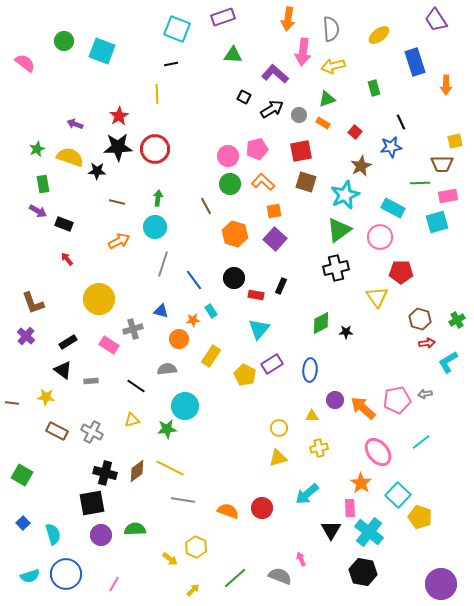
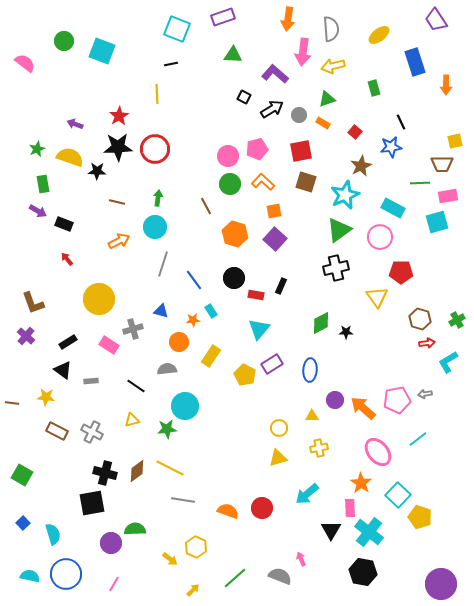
orange circle at (179, 339): moved 3 px down
cyan line at (421, 442): moved 3 px left, 3 px up
purple circle at (101, 535): moved 10 px right, 8 px down
cyan semicircle at (30, 576): rotated 150 degrees counterclockwise
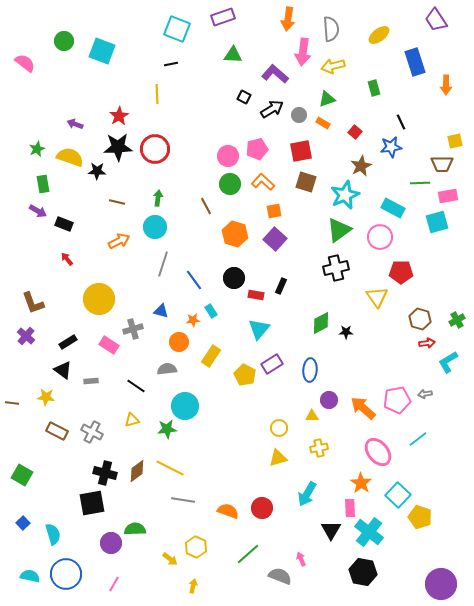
purple circle at (335, 400): moved 6 px left
cyan arrow at (307, 494): rotated 20 degrees counterclockwise
green line at (235, 578): moved 13 px right, 24 px up
yellow arrow at (193, 590): moved 4 px up; rotated 32 degrees counterclockwise
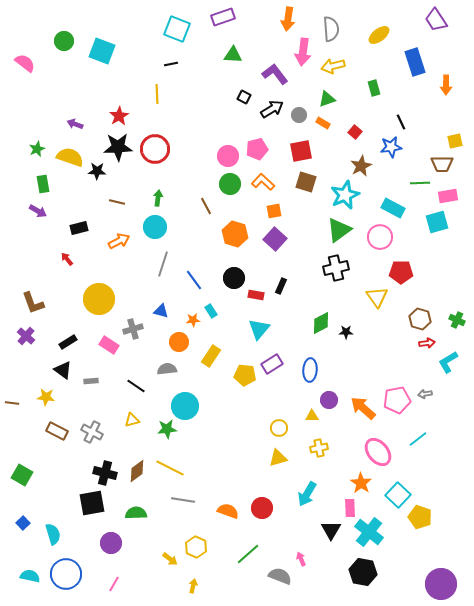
purple L-shape at (275, 74): rotated 12 degrees clockwise
black rectangle at (64, 224): moved 15 px right, 4 px down; rotated 36 degrees counterclockwise
green cross at (457, 320): rotated 35 degrees counterclockwise
yellow pentagon at (245, 375): rotated 20 degrees counterclockwise
green semicircle at (135, 529): moved 1 px right, 16 px up
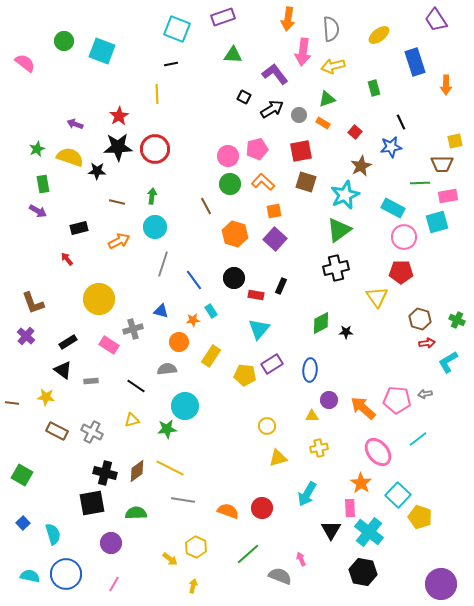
green arrow at (158, 198): moved 6 px left, 2 px up
pink circle at (380, 237): moved 24 px right
pink pentagon at (397, 400): rotated 16 degrees clockwise
yellow circle at (279, 428): moved 12 px left, 2 px up
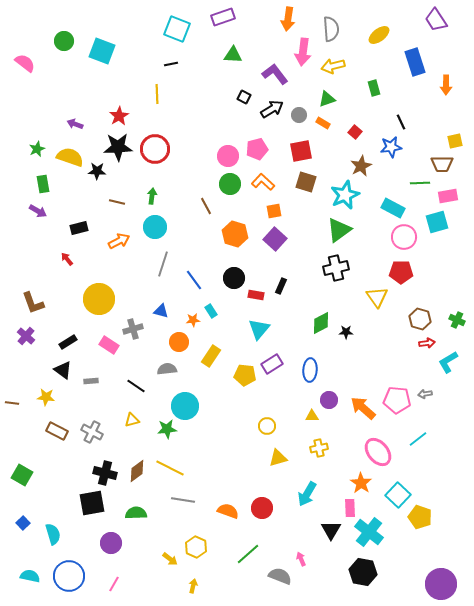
blue circle at (66, 574): moved 3 px right, 2 px down
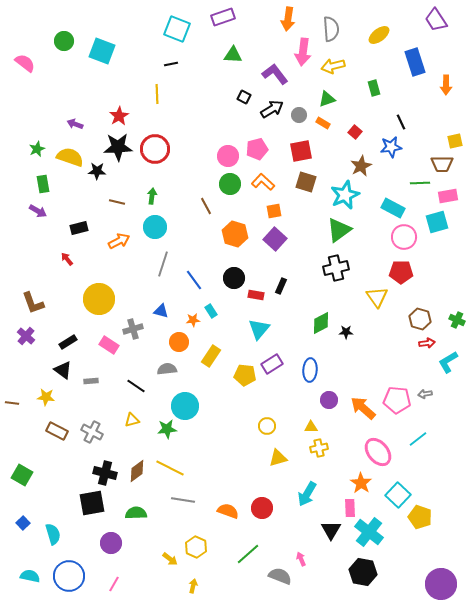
yellow triangle at (312, 416): moved 1 px left, 11 px down
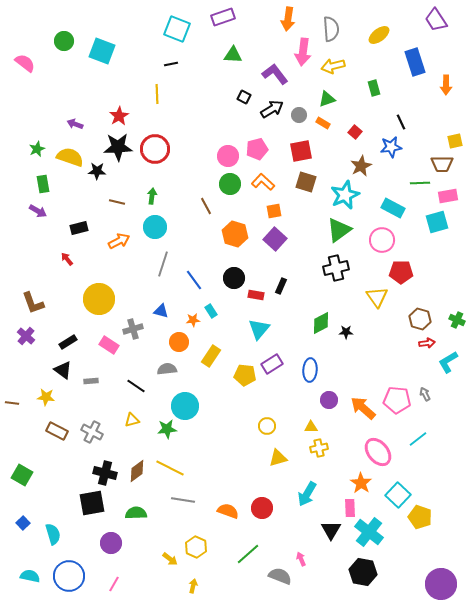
pink circle at (404, 237): moved 22 px left, 3 px down
gray arrow at (425, 394): rotated 72 degrees clockwise
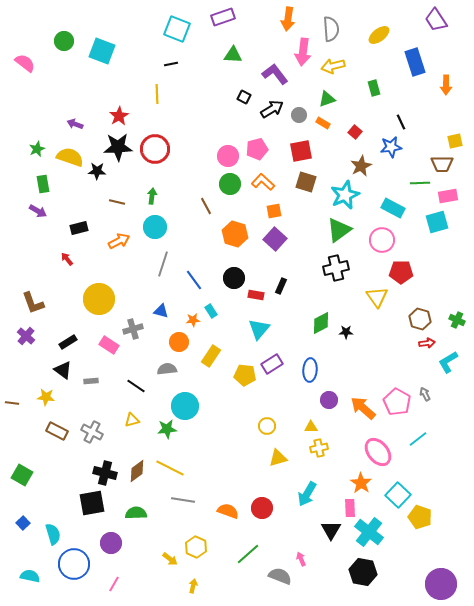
pink pentagon at (397, 400): moved 2 px down; rotated 24 degrees clockwise
blue circle at (69, 576): moved 5 px right, 12 px up
